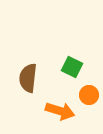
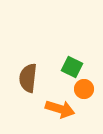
orange circle: moved 5 px left, 6 px up
orange arrow: moved 2 px up
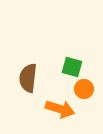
green square: rotated 10 degrees counterclockwise
